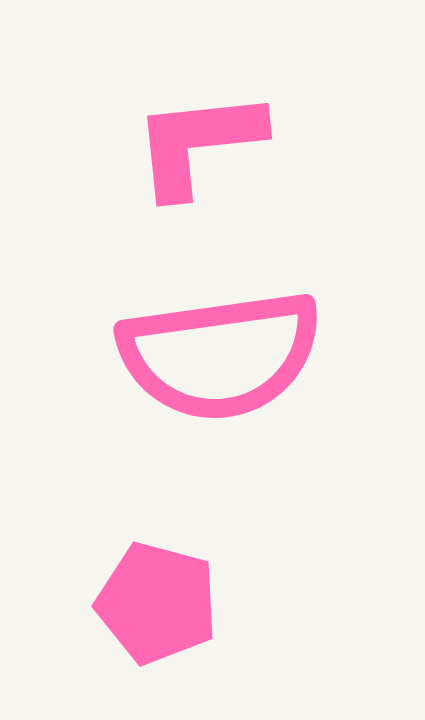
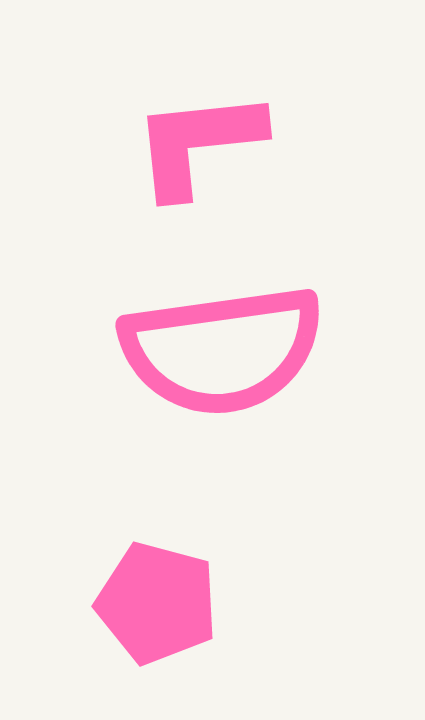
pink semicircle: moved 2 px right, 5 px up
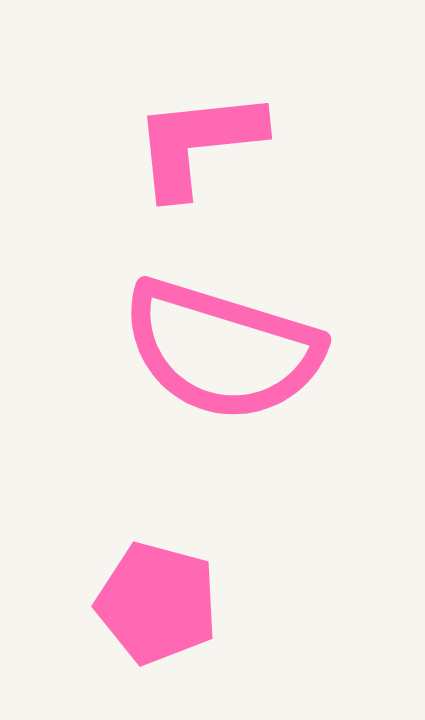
pink semicircle: rotated 25 degrees clockwise
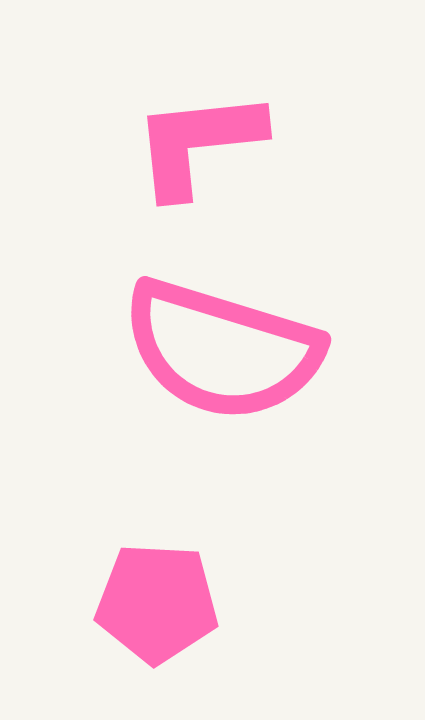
pink pentagon: rotated 12 degrees counterclockwise
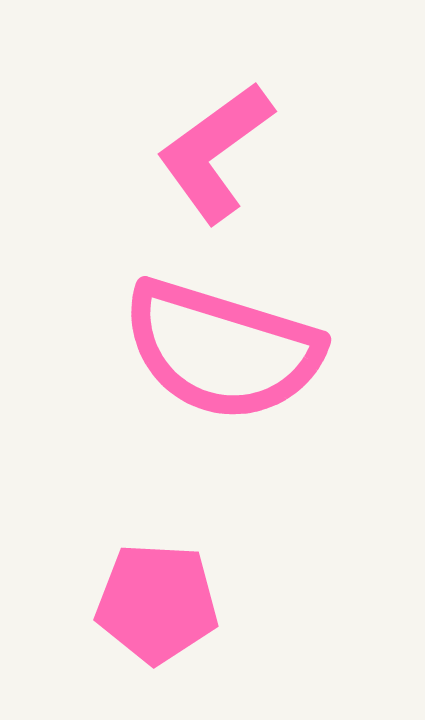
pink L-shape: moved 17 px right, 9 px down; rotated 30 degrees counterclockwise
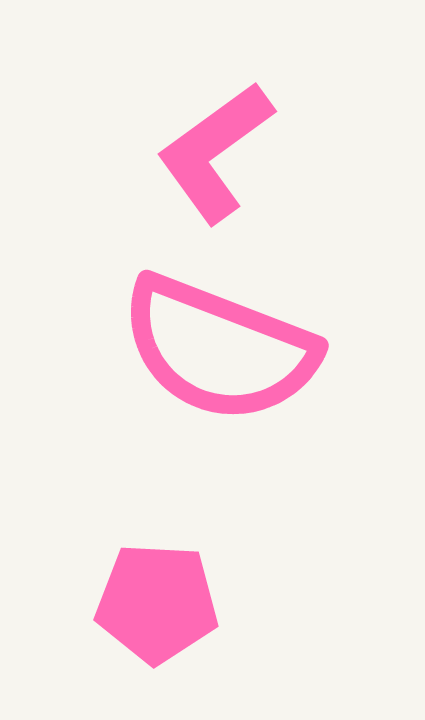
pink semicircle: moved 3 px left, 1 px up; rotated 4 degrees clockwise
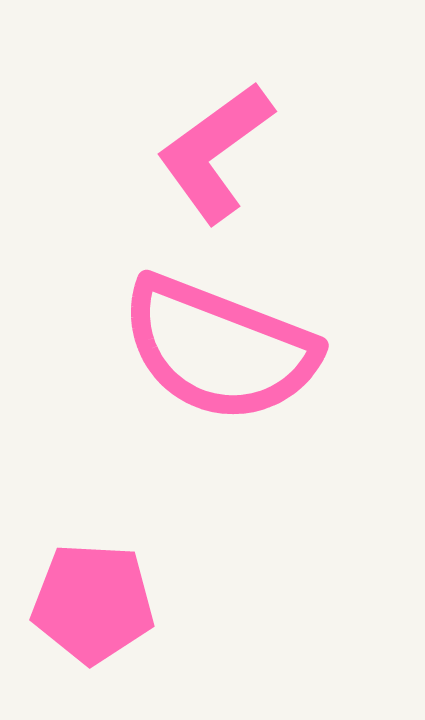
pink pentagon: moved 64 px left
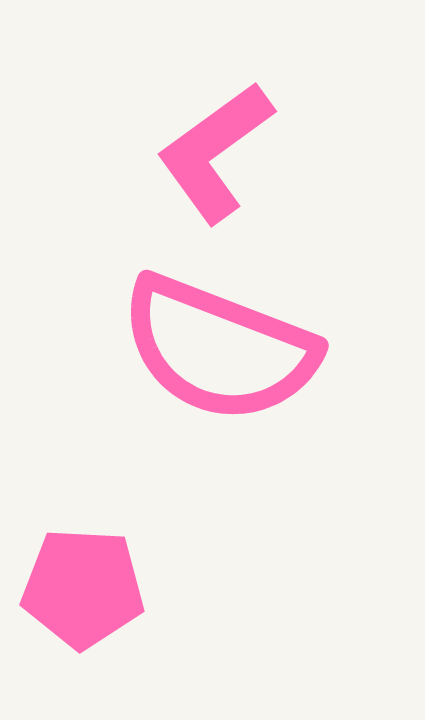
pink pentagon: moved 10 px left, 15 px up
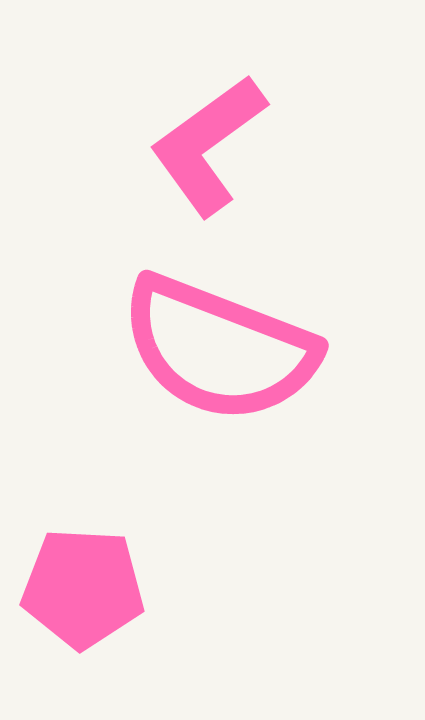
pink L-shape: moved 7 px left, 7 px up
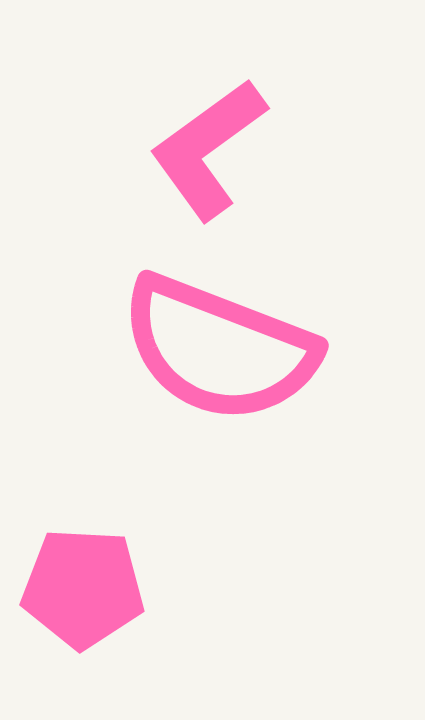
pink L-shape: moved 4 px down
